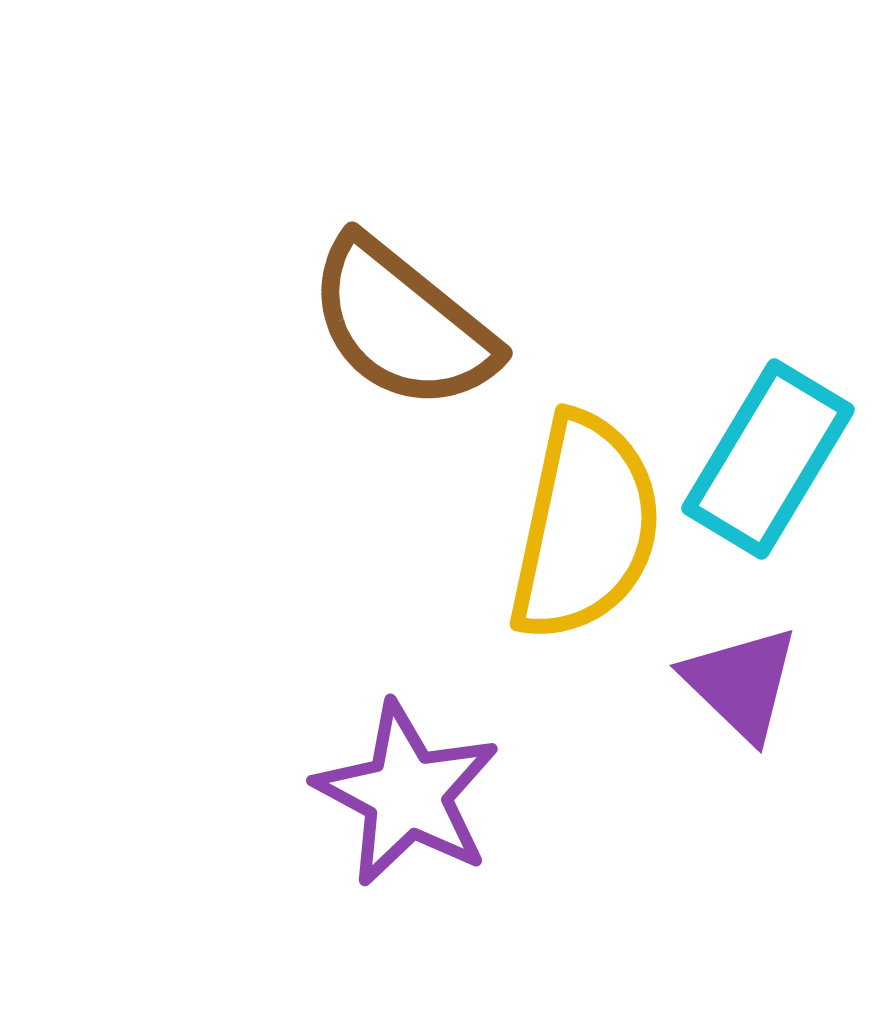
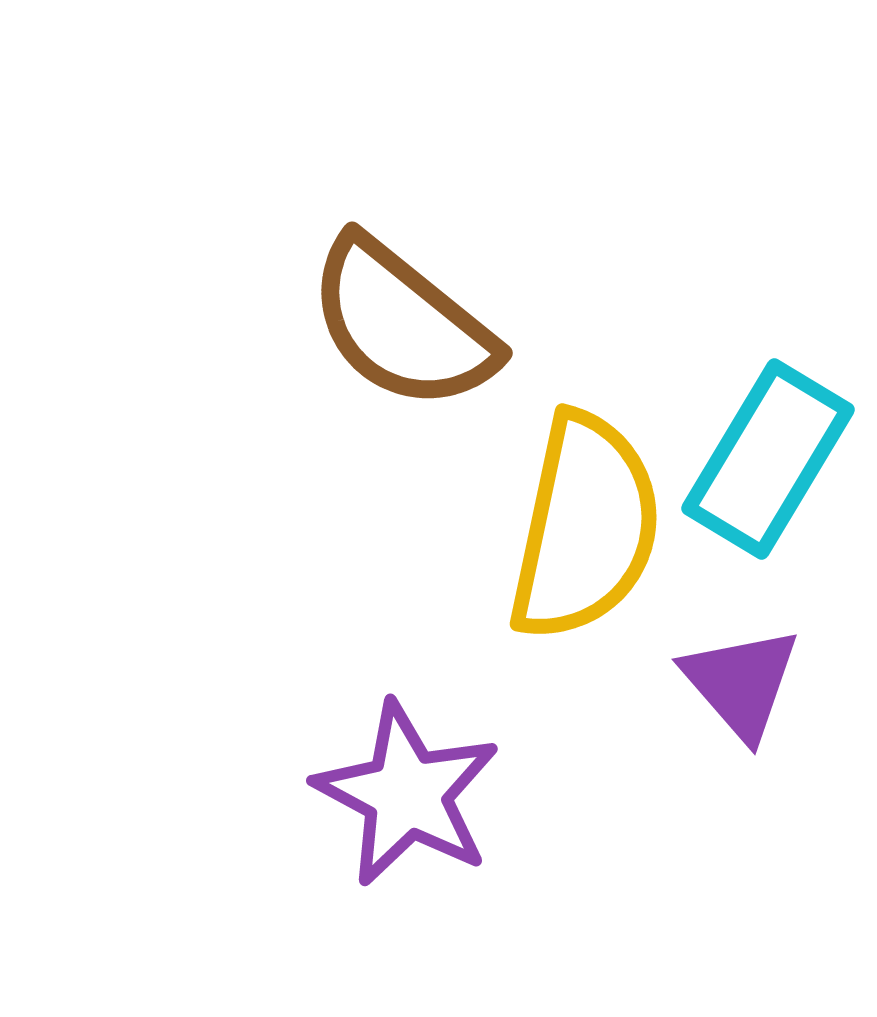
purple triangle: rotated 5 degrees clockwise
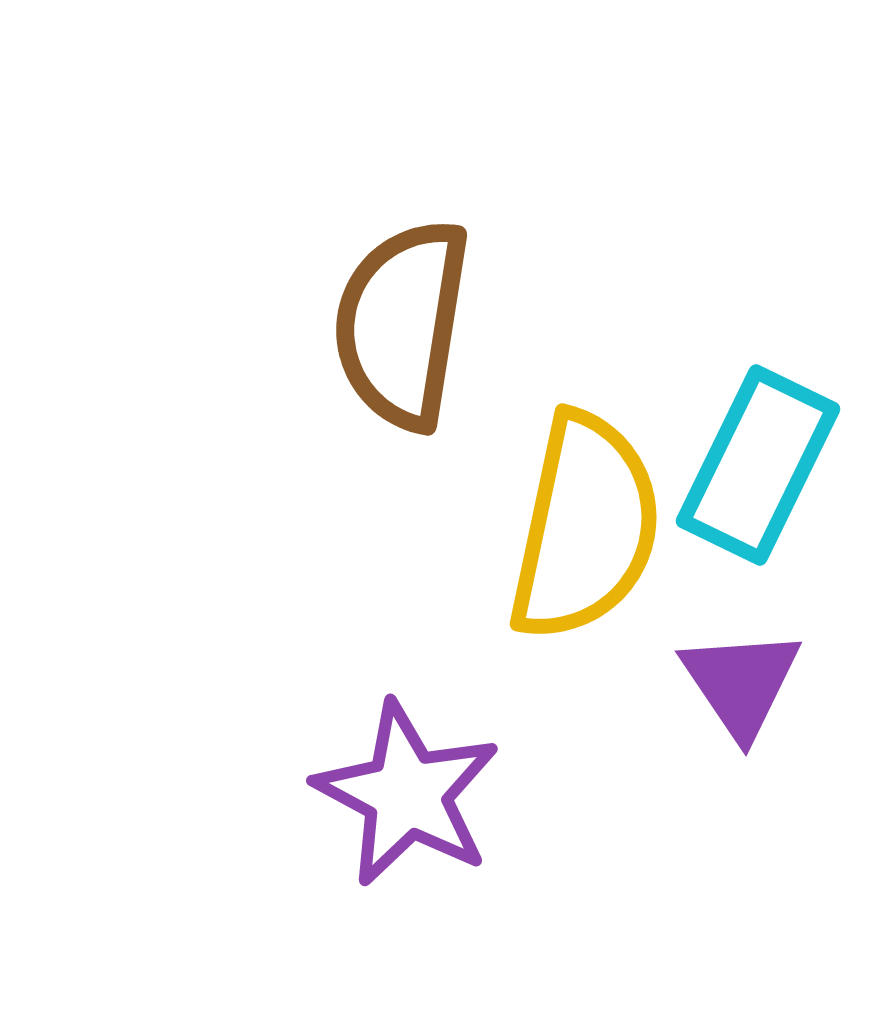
brown semicircle: rotated 60 degrees clockwise
cyan rectangle: moved 10 px left, 6 px down; rotated 5 degrees counterclockwise
purple triangle: rotated 7 degrees clockwise
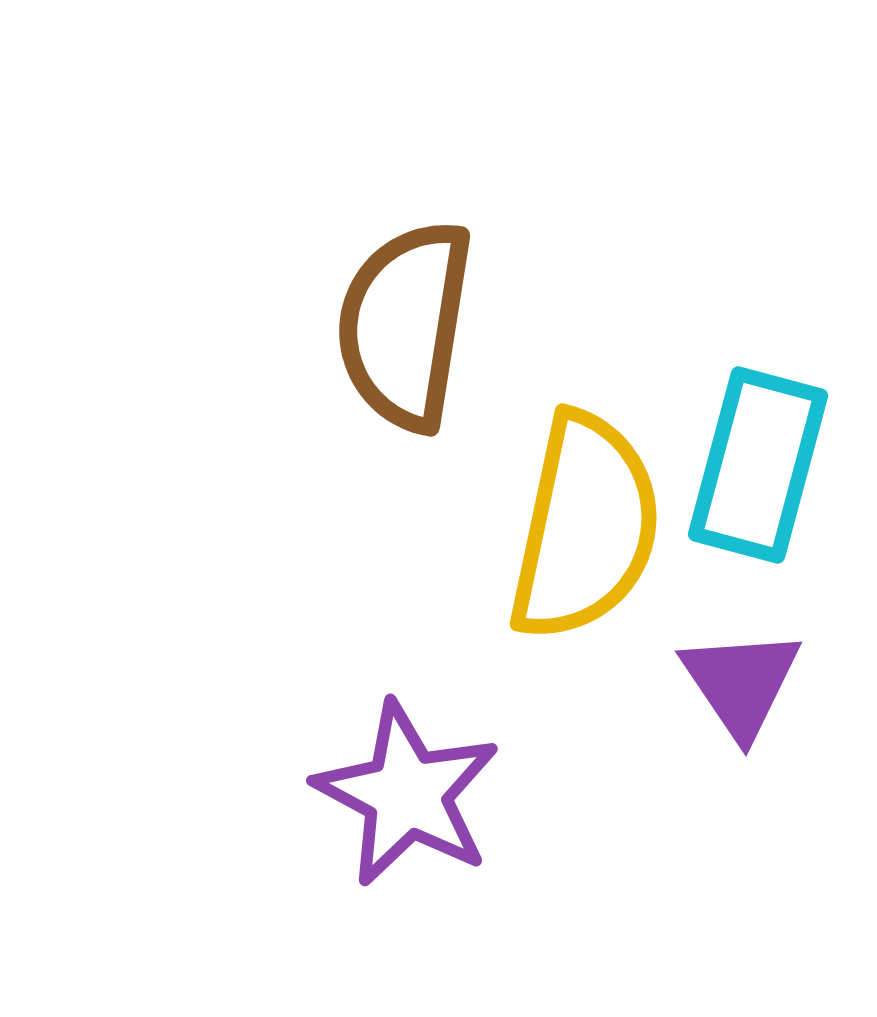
brown semicircle: moved 3 px right, 1 px down
cyan rectangle: rotated 11 degrees counterclockwise
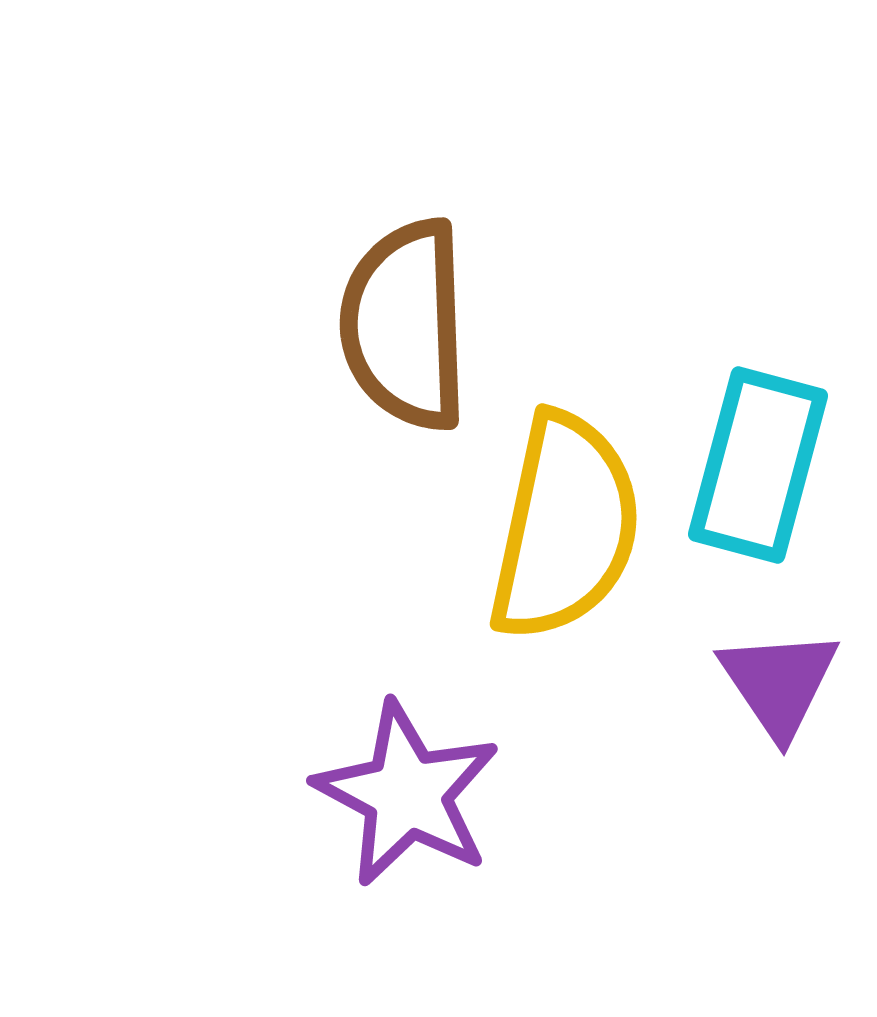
brown semicircle: rotated 11 degrees counterclockwise
yellow semicircle: moved 20 px left
purple triangle: moved 38 px right
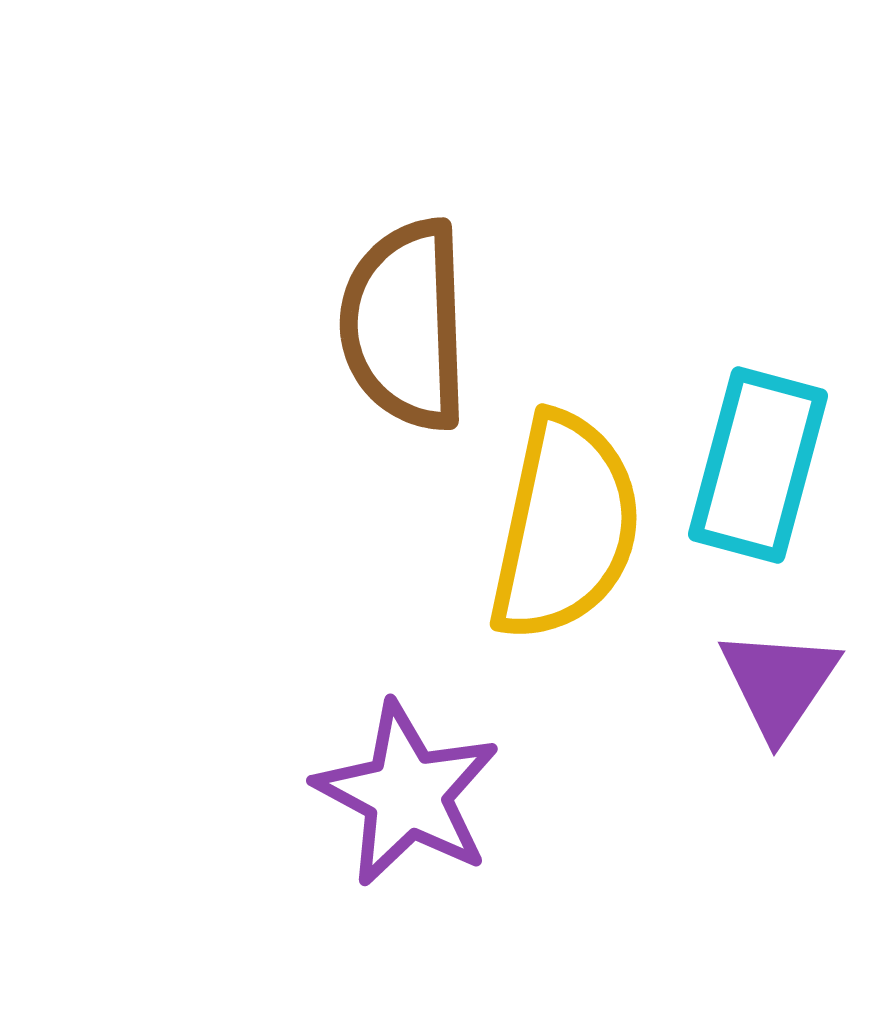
purple triangle: rotated 8 degrees clockwise
